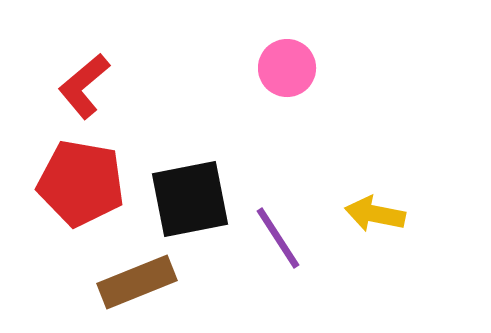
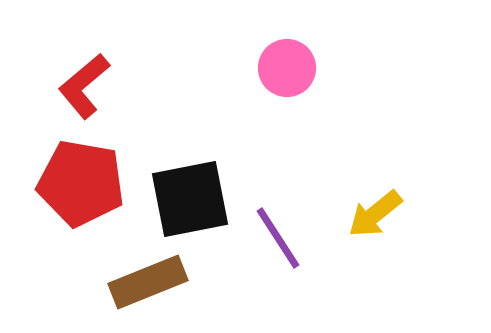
yellow arrow: rotated 50 degrees counterclockwise
brown rectangle: moved 11 px right
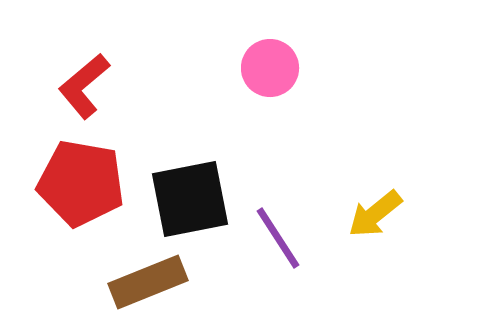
pink circle: moved 17 px left
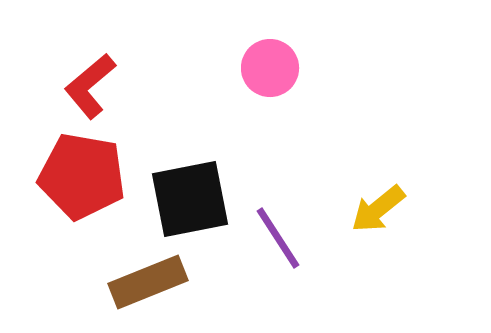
red L-shape: moved 6 px right
red pentagon: moved 1 px right, 7 px up
yellow arrow: moved 3 px right, 5 px up
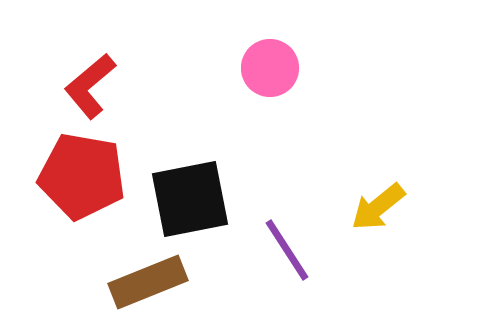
yellow arrow: moved 2 px up
purple line: moved 9 px right, 12 px down
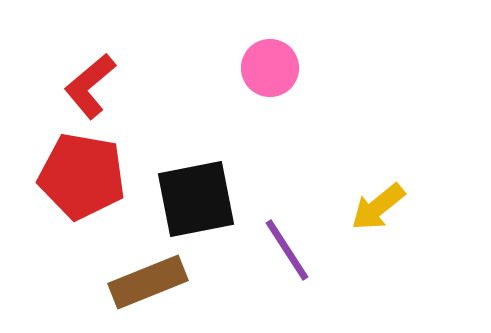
black square: moved 6 px right
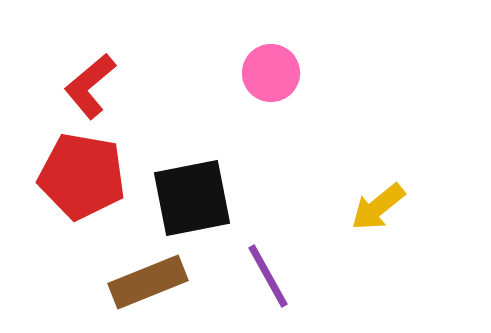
pink circle: moved 1 px right, 5 px down
black square: moved 4 px left, 1 px up
purple line: moved 19 px left, 26 px down; rotated 4 degrees clockwise
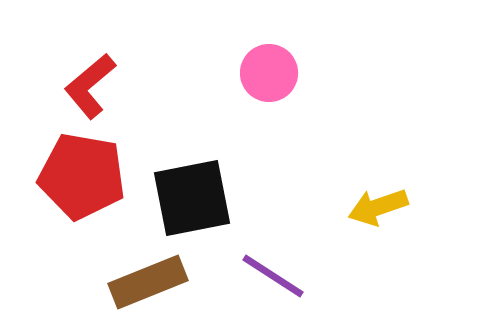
pink circle: moved 2 px left
yellow arrow: rotated 20 degrees clockwise
purple line: moved 5 px right; rotated 28 degrees counterclockwise
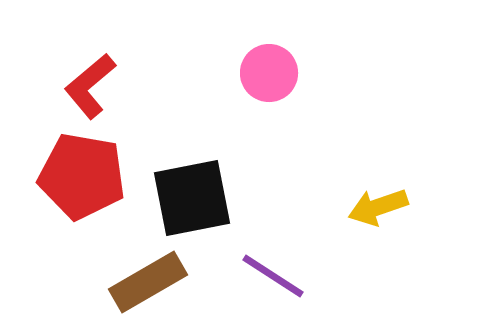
brown rectangle: rotated 8 degrees counterclockwise
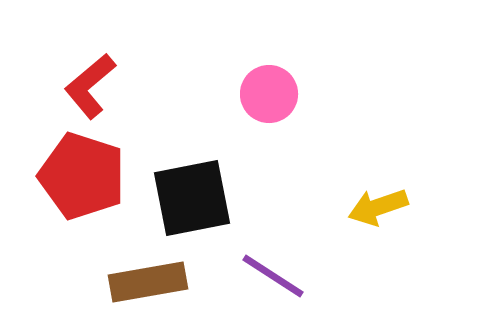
pink circle: moved 21 px down
red pentagon: rotated 8 degrees clockwise
brown rectangle: rotated 20 degrees clockwise
